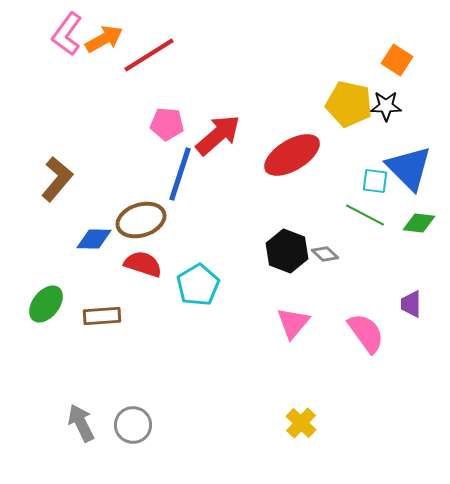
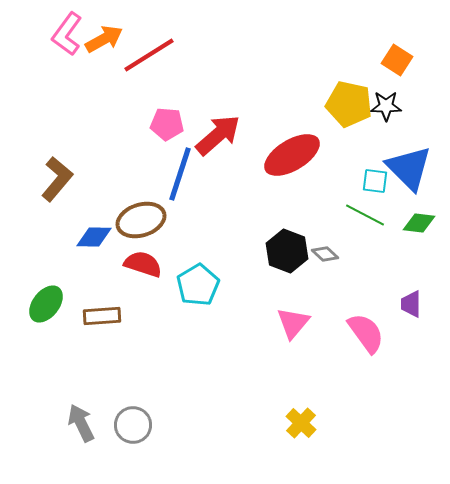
blue diamond: moved 2 px up
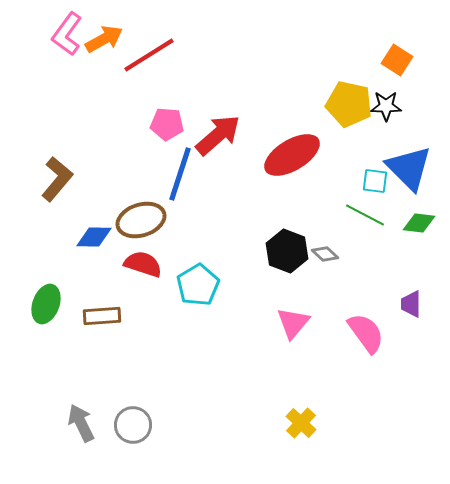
green ellipse: rotated 18 degrees counterclockwise
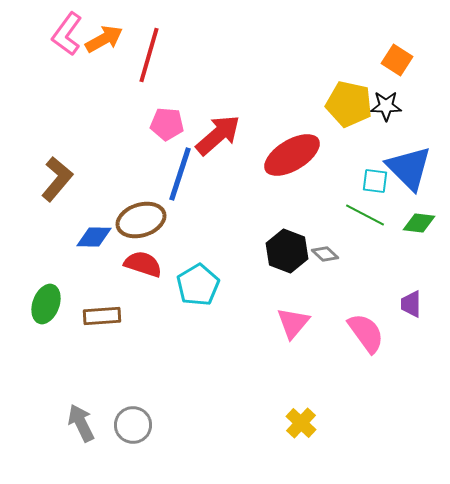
red line: rotated 42 degrees counterclockwise
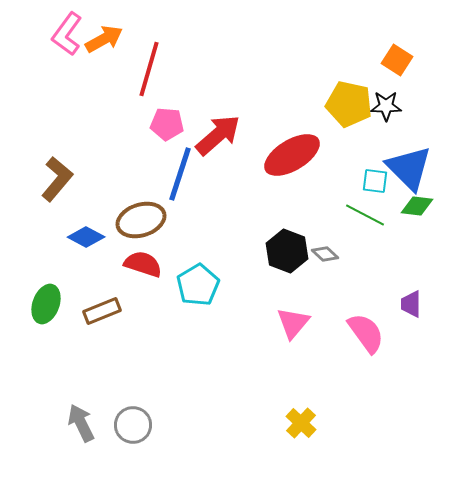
red line: moved 14 px down
green diamond: moved 2 px left, 17 px up
blue diamond: moved 8 px left; rotated 27 degrees clockwise
brown rectangle: moved 5 px up; rotated 18 degrees counterclockwise
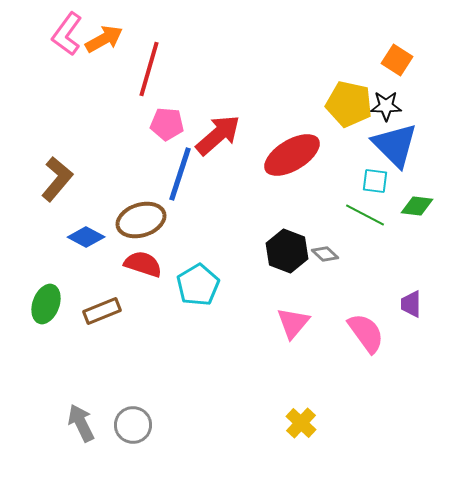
blue triangle: moved 14 px left, 23 px up
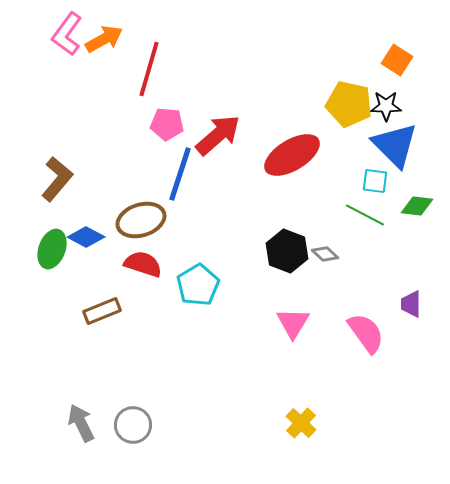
green ellipse: moved 6 px right, 55 px up
pink triangle: rotated 9 degrees counterclockwise
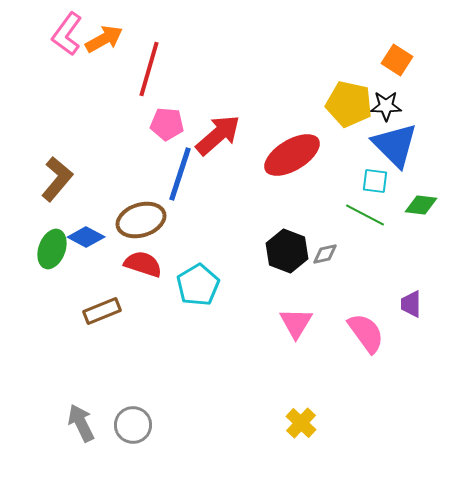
green diamond: moved 4 px right, 1 px up
gray diamond: rotated 56 degrees counterclockwise
pink triangle: moved 3 px right
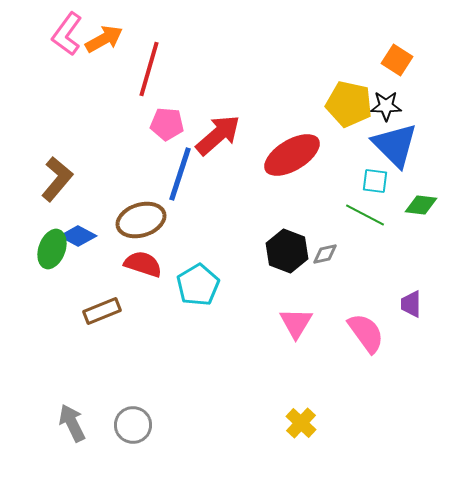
blue diamond: moved 8 px left, 1 px up
gray arrow: moved 9 px left
